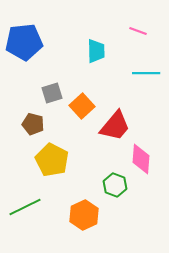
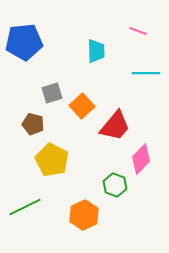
pink diamond: rotated 40 degrees clockwise
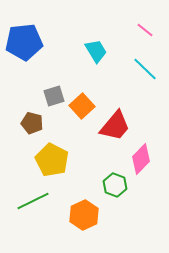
pink line: moved 7 px right, 1 px up; rotated 18 degrees clockwise
cyan trapezoid: rotated 30 degrees counterclockwise
cyan line: moved 1 px left, 4 px up; rotated 44 degrees clockwise
gray square: moved 2 px right, 3 px down
brown pentagon: moved 1 px left, 1 px up
green line: moved 8 px right, 6 px up
